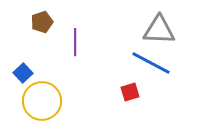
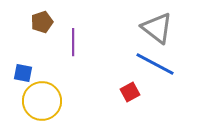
gray triangle: moved 2 px left, 2 px up; rotated 36 degrees clockwise
purple line: moved 2 px left
blue line: moved 4 px right, 1 px down
blue square: rotated 36 degrees counterclockwise
red square: rotated 12 degrees counterclockwise
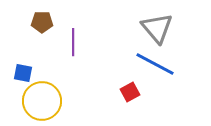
brown pentagon: rotated 20 degrees clockwise
gray triangle: rotated 12 degrees clockwise
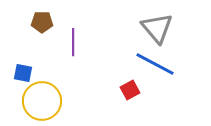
red square: moved 2 px up
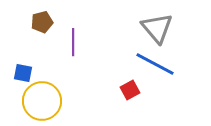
brown pentagon: rotated 15 degrees counterclockwise
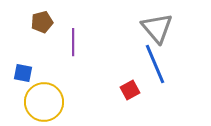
blue line: rotated 39 degrees clockwise
yellow circle: moved 2 px right, 1 px down
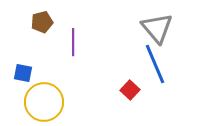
red square: rotated 18 degrees counterclockwise
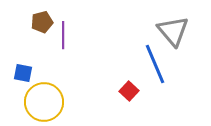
gray triangle: moved 16 px right, 3 px down
purple line: moved 10 px left, 7 px up
red square: moved 1 px left, 1 px down
